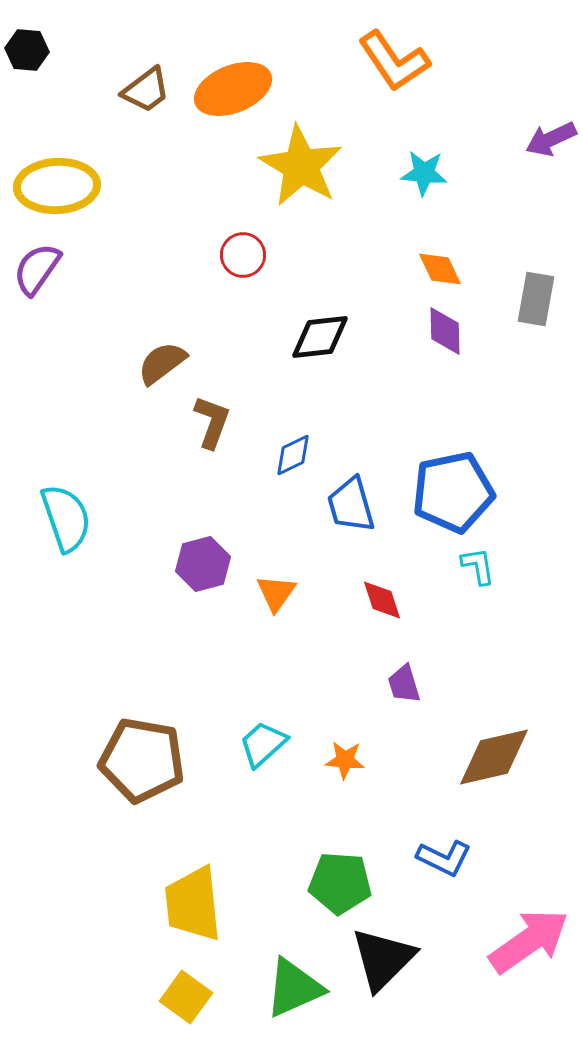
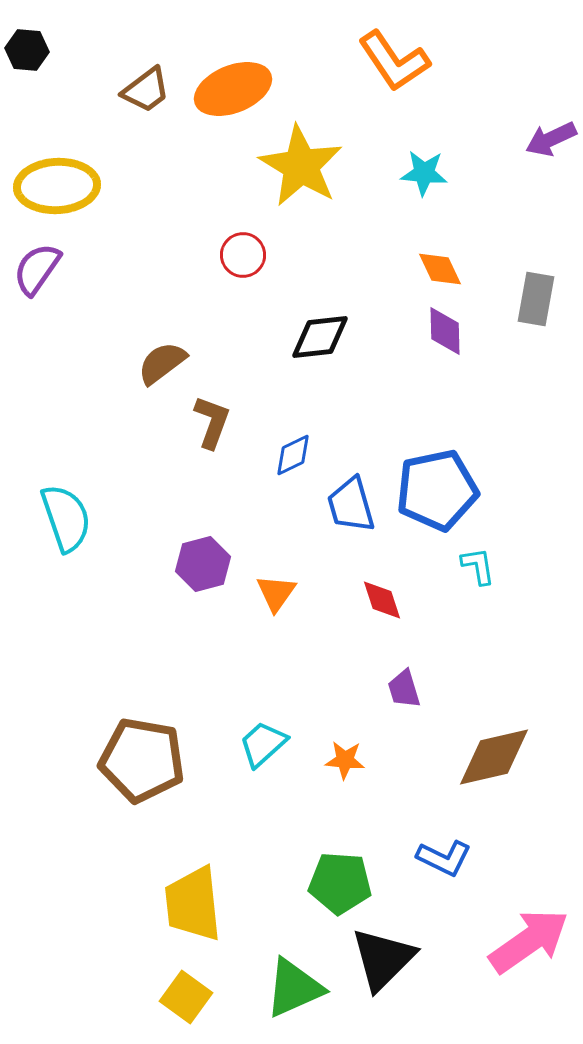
blue pentagon: moved 16 px left, 2 px up
purple trapezoid: moved 5 px down
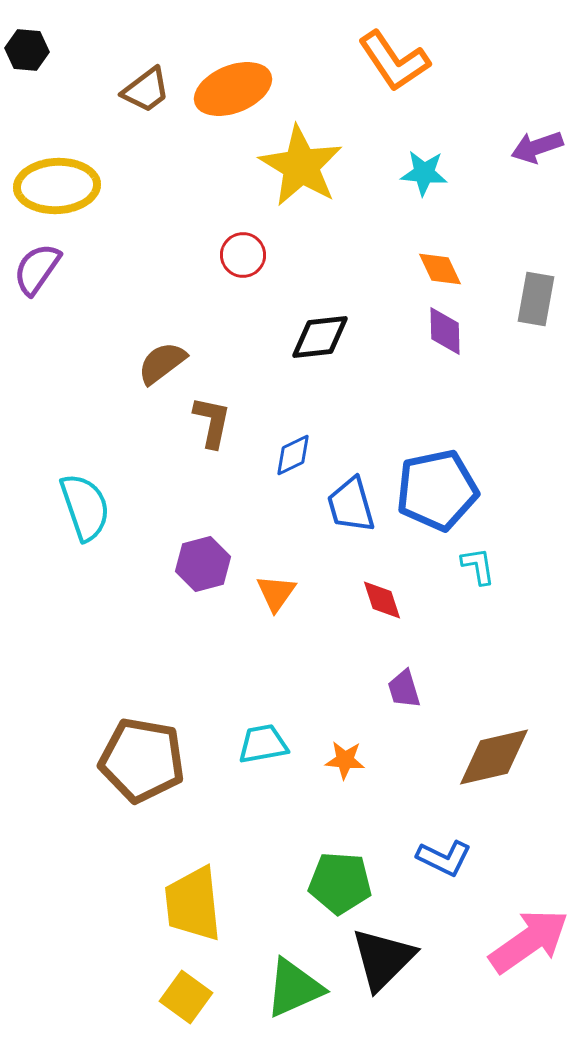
purple arrow: moved 14 px left, 8 px down; rotated 6 degrees clockwise
brown L-shape: rotated 8 degrees counterclockwise
cyan semicircle: moved 19 px right, 11 px up
cyan trapezoid: rotated 32 degrees clockwise
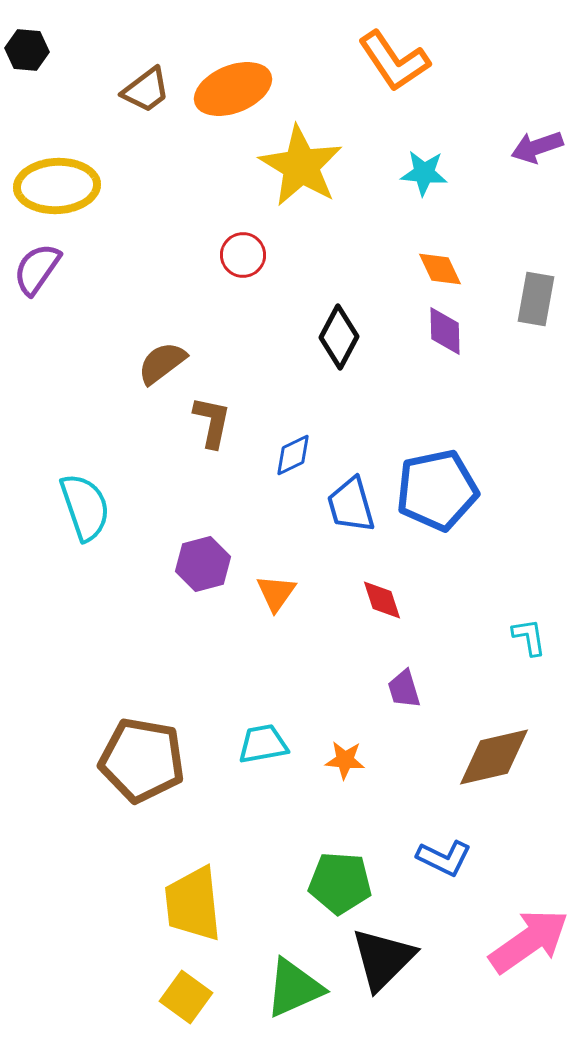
black diamond: moved 19 px right; rotated 56 degrees counterclockwise
cyan L-shape: moved 51 px right, 71 px down
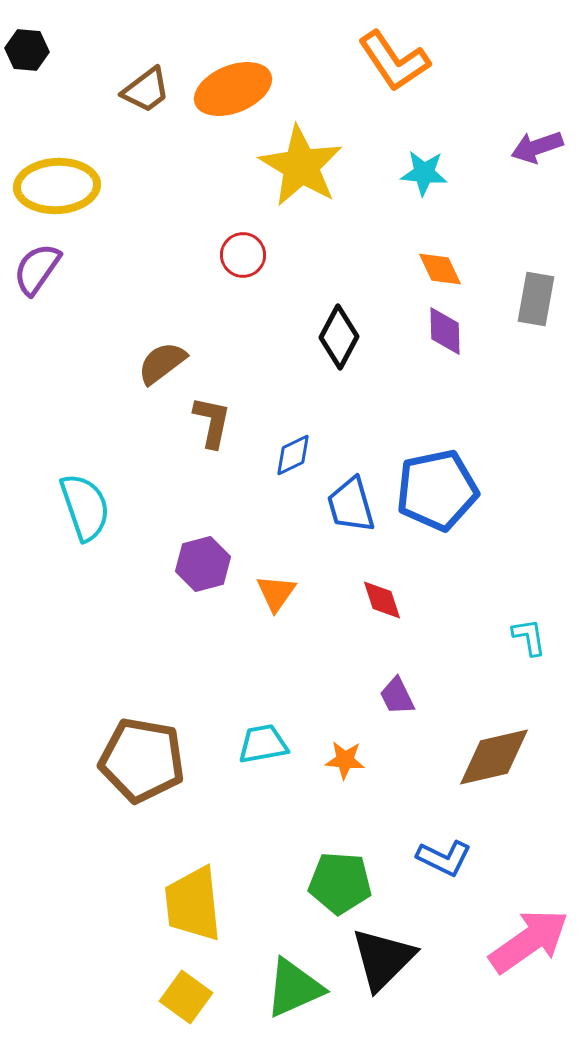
purple trapezoid: moved 7 px left, 7 px down; rotated 9 degrees counterclockwise
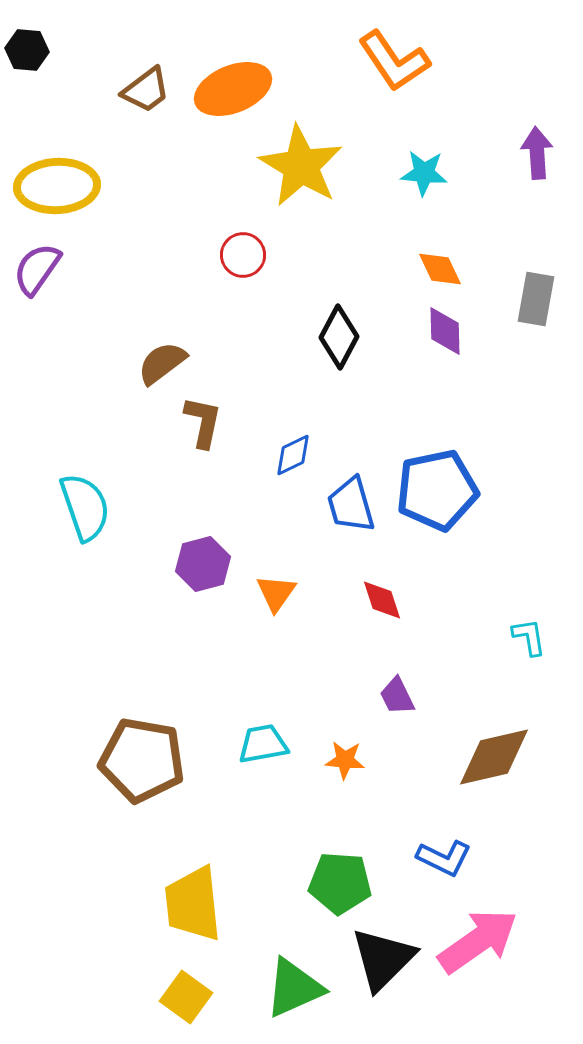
purple arrow: moved 6 px down; rotated 105 degrees clockwise
brown L-shape: moved 9 px left
pink arrow: moved 51 px left
